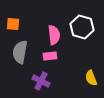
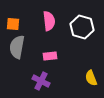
pink semicircle: moved 5 px left, 14 px up
gray semicircle: moved 3 px left, 5 px up
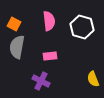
orange square: moved 1 px right; rotated 24 degrees clockwise
yellow semicircle: moved 2 px right, 1 px down
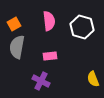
orange square: rotated 32 degrees clockwise
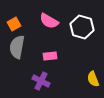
pink semicircle: rotated 126 degrees clockwise
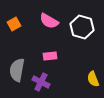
gray semicircle: moved 23 px down
purple cross: moved 1 px down
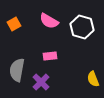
purple cross: rotated 18 degrees clockwise
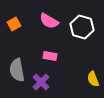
pink rectangle: rotated 16 degrees clockwise
gray semicircle: rotated 20 degrees counterclockwise
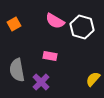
pink semicircle: moved 6 px right
yellow semicircle: rotated 63 degrees clockwise
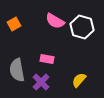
pink rectangle: moved 3 px left, 3 px down
yellow semicircle: moved 14 px left, 1 px down
